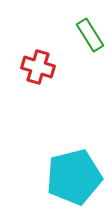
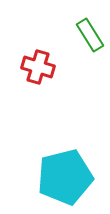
cyan pentagon: moved 9 px left
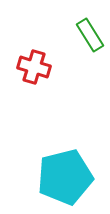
red cross: moved 4 px left
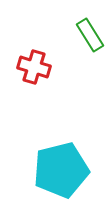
cyan pentagon: moved 4 px left, 7 px up
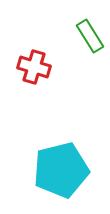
green rectangle: moved 1 px down
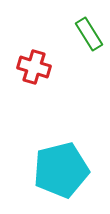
green rectangle: moved 1 px left, 2 px up
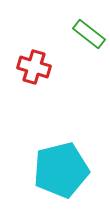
green rectangle: rotated 20 degrees counterclockwise
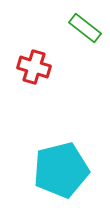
green rectangle: moved 4 px left, 6 px up
